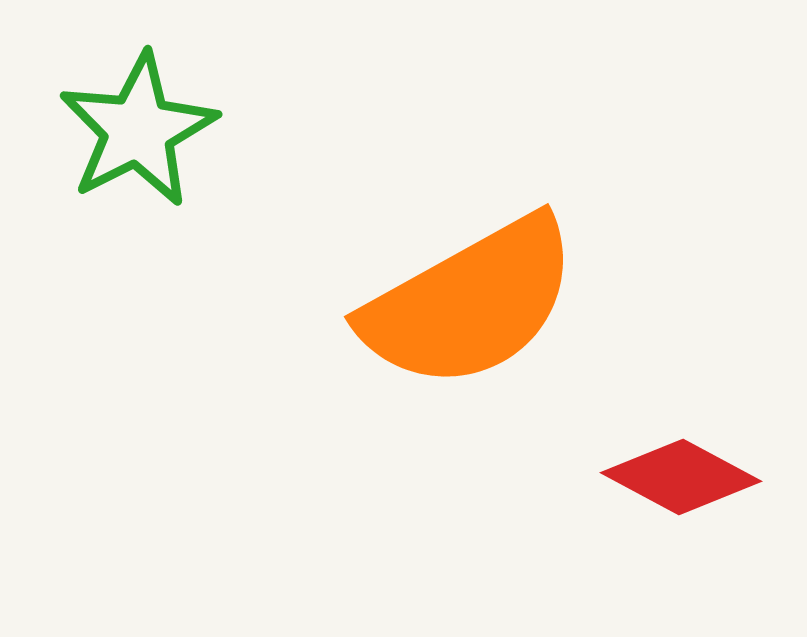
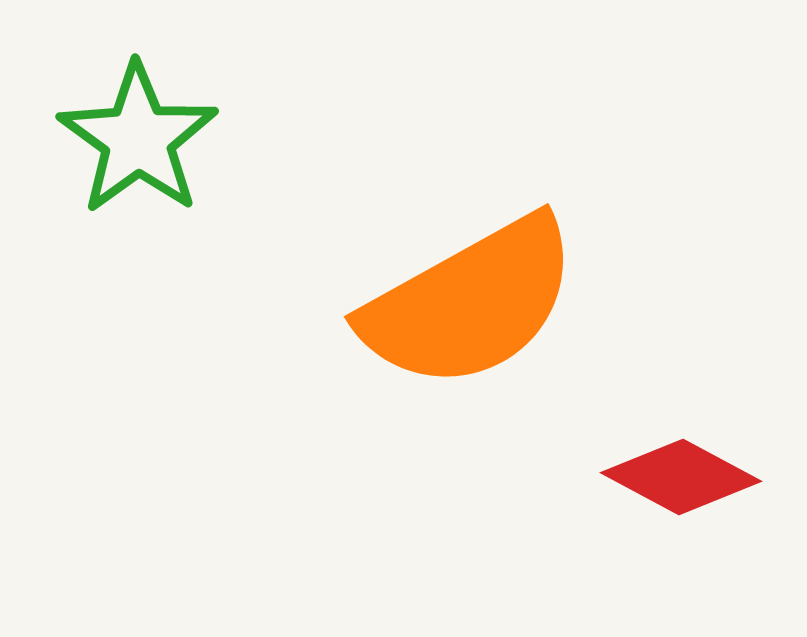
green star: moved 9 px down; rotated 9 degrees counterclockwise
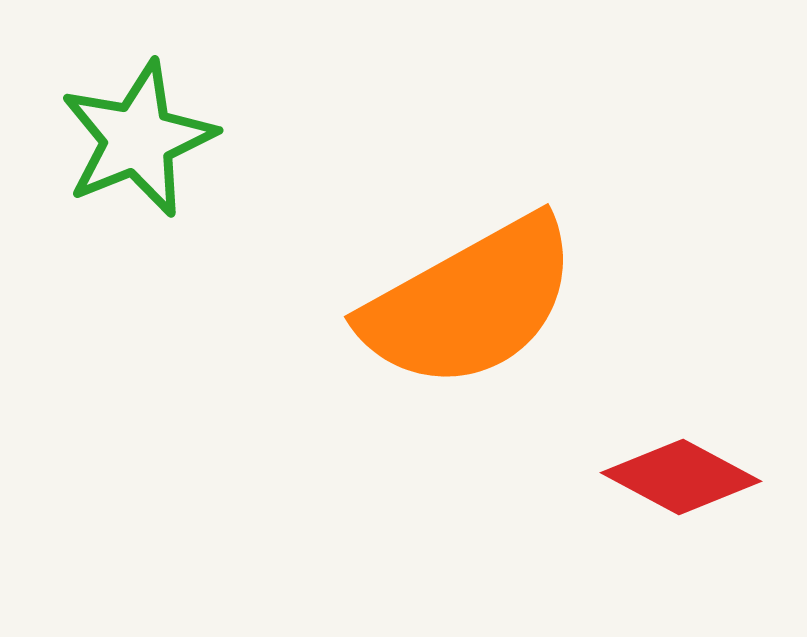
green star: rotated 14 degrees clockwise
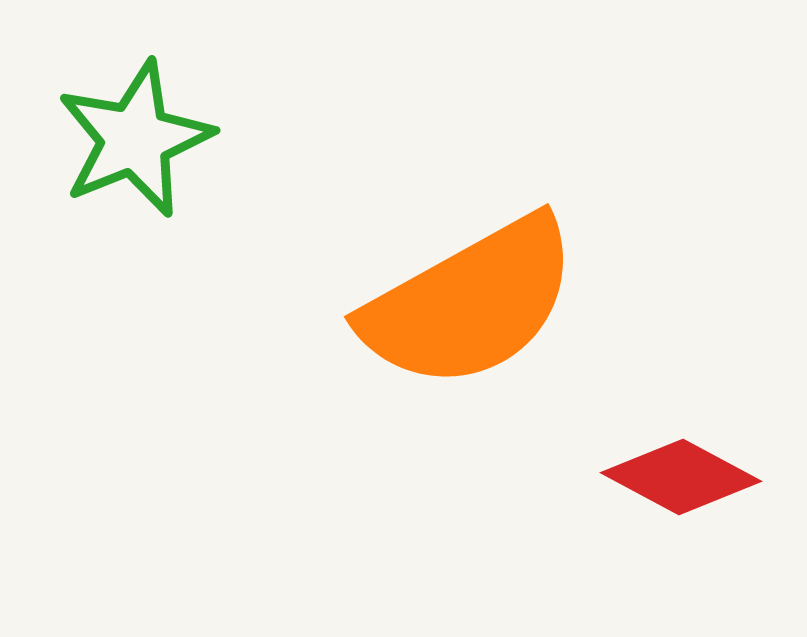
green star: moved 3 px left
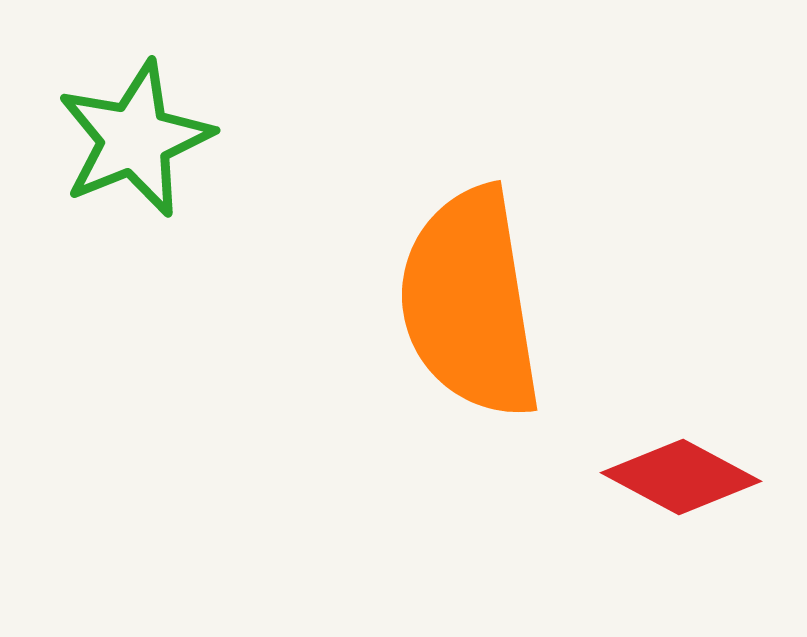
orange semicircle: rotated 110 degrees clockwise
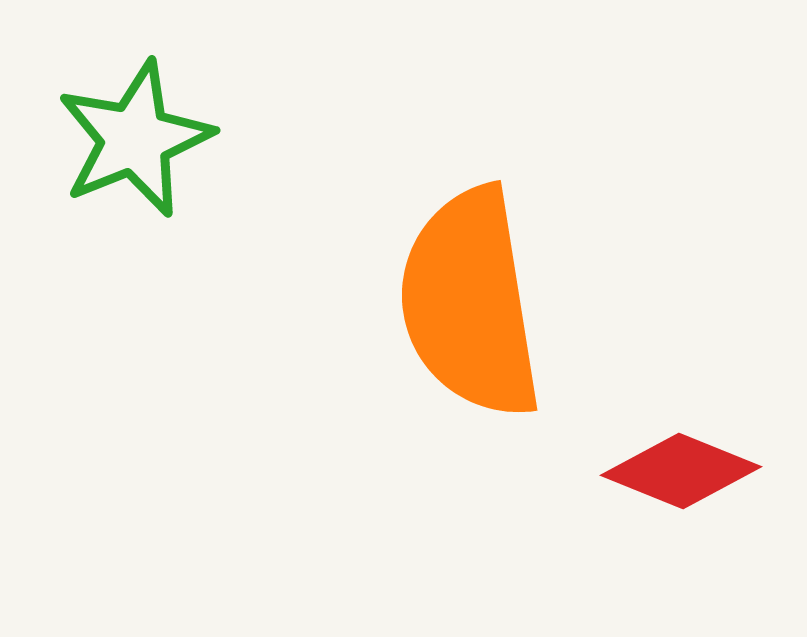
red diamond: moved 6 px up; rotated 6 degrees counterclockwise
